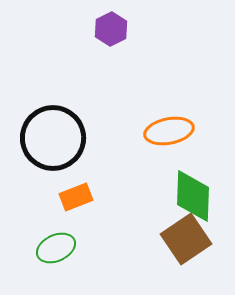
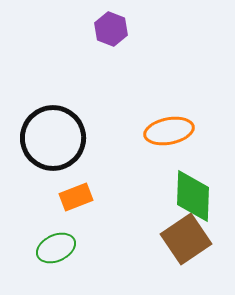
purple hexagon: rotated 12 degrees counterclockwise
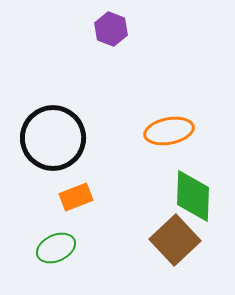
brown square: moved 11 px left, 1 px down; rotated 9 degrees counterclockwise
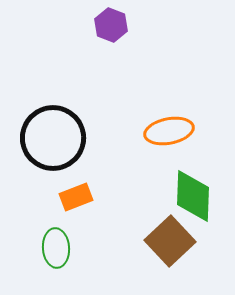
purple hexagon: moved 4 px up
brown square: moved 5 px left, 1 px down
green ellipse: rotated 69 degrees counterclockwise
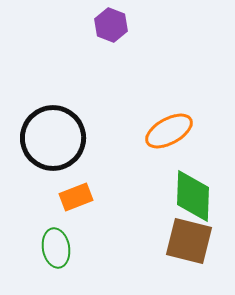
orange ellipse: rotated 18 degrees counterclockwise
brown square: moved 19 px right; rotated 33 degrees counterclockwise
green ellipse: rotated 6 degrees counterclockwise
